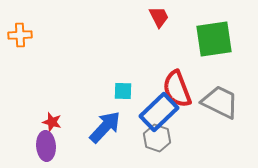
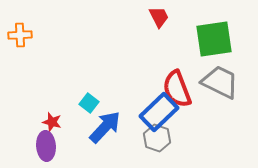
cyan square: moved 34 px left, 12 px down; rotated 36 degrees clockwise
gray trapezoid: moved 20 px up
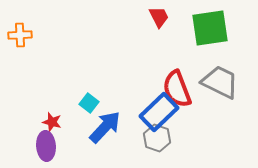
green square: moved 4 px left, 11 px up
